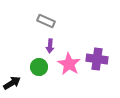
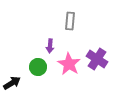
gray rectangle: moved 24 px right; rotated 72 degrees clockwise
purple cross: rotated 25 degrees clockwise
green circle: moved 1 px left
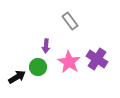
gray rectangle: rotated 42 degrees counterclockwise
purple arrow: moved 4 px left
pink star: moved 2 px up
black arrow: moved 5 px right, 6 px up
